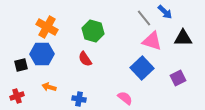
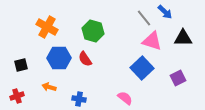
blue hexagon: moved 17 px right, 4 px down
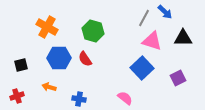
gray line: rotated 66 degrees clockwise
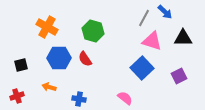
purple square: moved 1 px right, 2 px up
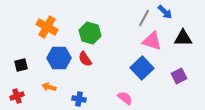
green hexagon: moved 3 px left, 2 px down
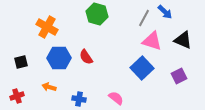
green hexagon: moved 7 px right, 19 px up
black triangle: moved 2 px down; rotated 24 degrees clockwise
red semicircle: moved 1 px right, 2 px up
black square: moved 3 px up
pink semicircle: moved 9 px left
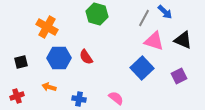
pink triangle: moved 2 px right
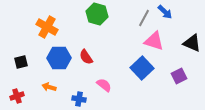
black triangle: moved 9 px right, 3 px down
pink semicircle: moved 12 px left, 13 px up
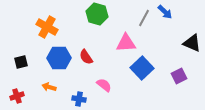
pink triangle: moved 28 px left, 2 px down; rotated 20 degrees counterclockwise
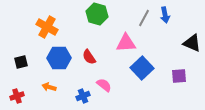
blue arrow: moved 3 px down; rotated 35 degrees clockwise
red semicircle: moved 3 px right
purple square: rotated 21 degrees clockwise
blue cross: moved 4 px right, 3 px up; rotated 32 degrees counterclockwise
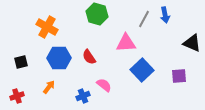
gray line: moved 1 px down
blue square: moved 2 px down
orange arrow: rotated 112 degrees clockwise
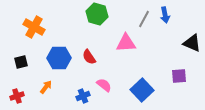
orange cross: moved 13 px left
blue square: moved 20 px down
orange arrow: moved 3 px left
